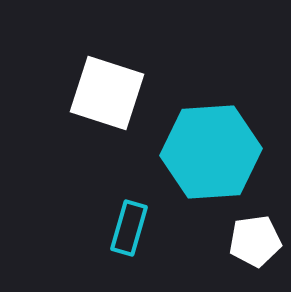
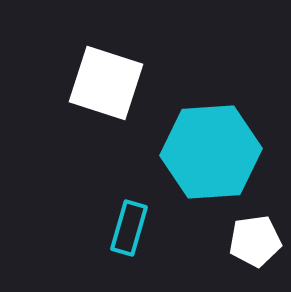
white square: moved 1 px left, 10 px up
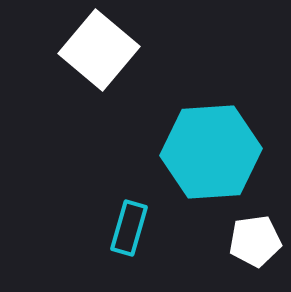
white square: moved 7 px left, 33 px up; rotated 22 degrees clockwise
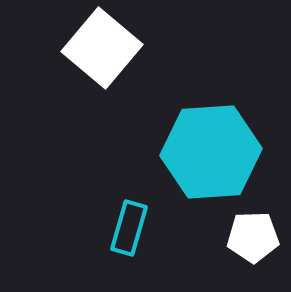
white square: moved 3 px right, 2 px up
white pentagon: moved 2 px left, 4 px up; rotated 6 degrees clockwise
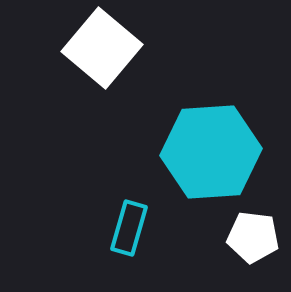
white pentagon: rotated 9 degrees clockwise
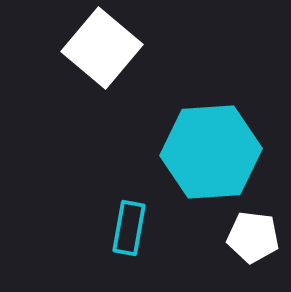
cyan rectangle: rotated 6 degrees counterclockwise
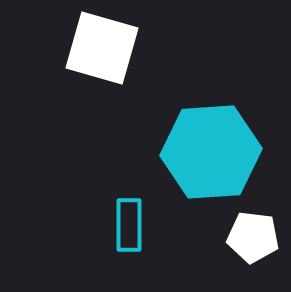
white square: rotated 24 degrees counterclockwise
cyan rectangle: moved 3 px up; rotated 10 degrees counterclockwise
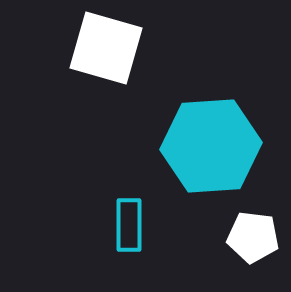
white square: moved 4 px right
cyan hexagon: moved 6 px up
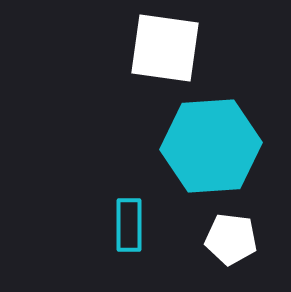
white square: moved 59 px right; rotated 8 degrees counterclockwise
white pentagon: moved 22 px left, 2 px down
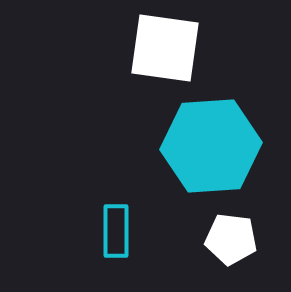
cyan rectangle: moved 13 px left, 6 px down
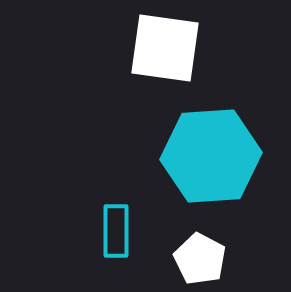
cyan hexagon: moved 10 px down
white pentagon: moved 31 px left, 20 px down; rotated 21 degrees clockwise
